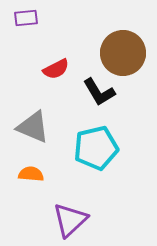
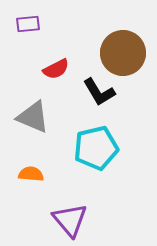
purple rectangle: moved 2 px right, 6 px down
gray triangle: moved 10 px up
purple triangle: rotated 27 degrees counterclockwise
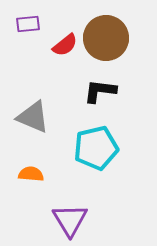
brown circle: moved 17 px left, 15 px up
red semicircle: moved 9 px right, 24 px up; rotated 12 degrees counterclockwise
black L-shape: moved 1 px right, 1 px up; rotated 128 degrees clockwise
purple triangle: rotated 9 degrees clockwise
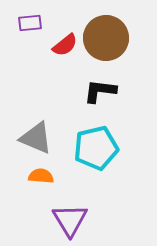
purple rectangle: moved 2 px right, 1 px up
gray triangle: moved 3 px right, 21 px down
orange semicircle: moved 10 px right, 2 px down
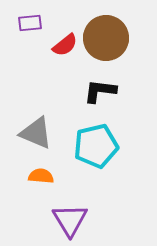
gray triangle: moved 5 px up
cyan pentagon: moved 2 px up
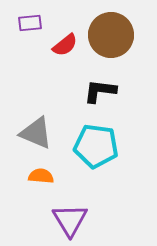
brown circle: moved 5 px right, 3 px up
cyan pentagon: rotated 21 degrees clockwise
